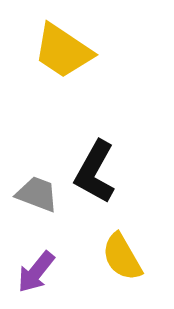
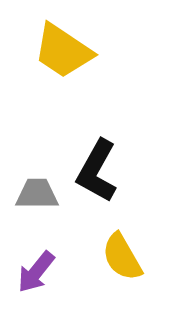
black L-shape: moved 2 px right, 1 px up
gray trapezoid: rotated 21 degrees counterclockwise
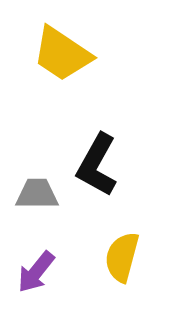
yellow trapezoid: moved 1 px left, 3 px down
black L-shape: moved 6 px up
yellow semicircle: rotated 45 degrees clockwise
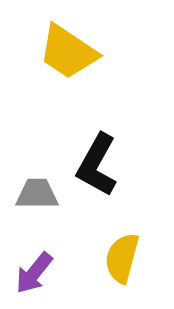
yellow trapezoid: moved 6 px right, 2 px up
yellow semicircle: moved 1 px down
purple arrow: moved 2 px left, 1 px down
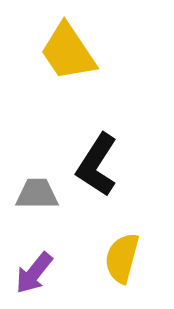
yellow trapezoid: rotated 22 degrees clockwise
black L-shape: rotated 4 degrees clockwise
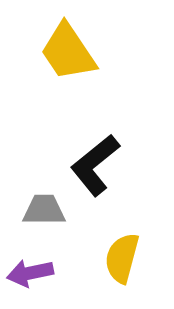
black L-shape: moved 2 px left; rotated 18 degrees clockwise
gray trapezoid: moved 7 px right, 16 px down
purple arrow: moved 4 px left; rotated 39 degrees clockwise
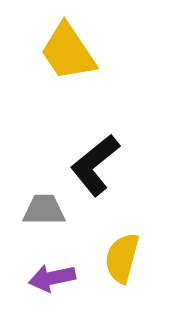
purple arrow: moved 22 px right, 5 px down
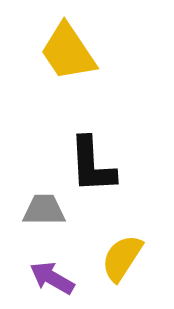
black L-shape: moved 3 px left; rotated 54 degrees counterclockwise
yellow semicircle: rotated 18 degrees clockwise
purple arrow: rotated 42 degrees clockwise
